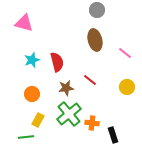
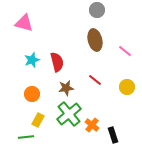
pink line: moved 2 px up
red line: moved 5 px right
orange cross: moved 2 px down; rotated 32 degrees clockwise
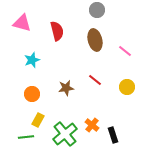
pink triangle: moved 2 px left
red semicircle: moved 31 px up
green cross: moved 4 px left, 20 px down
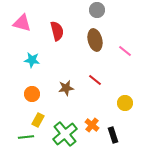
cyan star: rotated 28 degrees clockwise
yellow circle: moved 2 px left, 16 px down
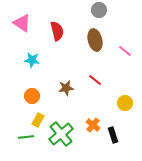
gray circle: moved 2 px right
pink triangle: rotated 18 degrees clockwise
orange circle: moved 2 px down
orange cross: moved 1 px right
green cross: moved 4 px left
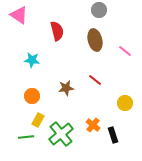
pink triangle: moved 3 px left, 8 px up
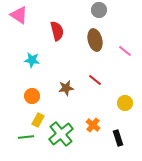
black rectangle: moved 5 px right, 3 px down
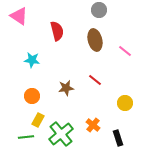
pink triangle: moved 1 px down
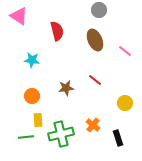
brown ellipse: rotated 10 degrees counterclockwise
yellow rectangle: rotated 32 degrees counterclockwise
green cross: rotated 25 degrees clockwise
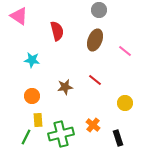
brown ellipse: rotated 45 degrees clockwise
brown star: moved 1 px left, 1 px up
green line: rotated 56 degrees counterclockwise
